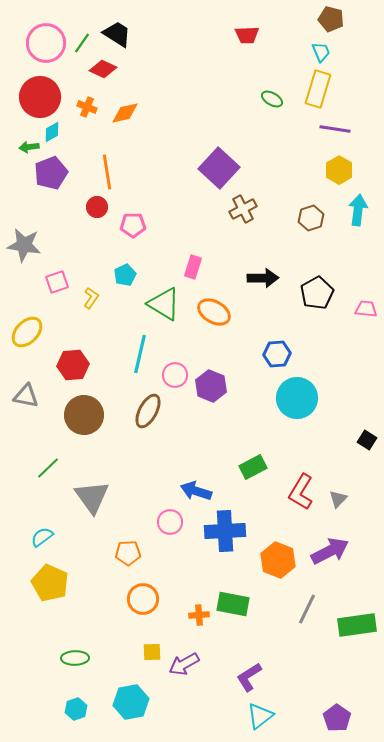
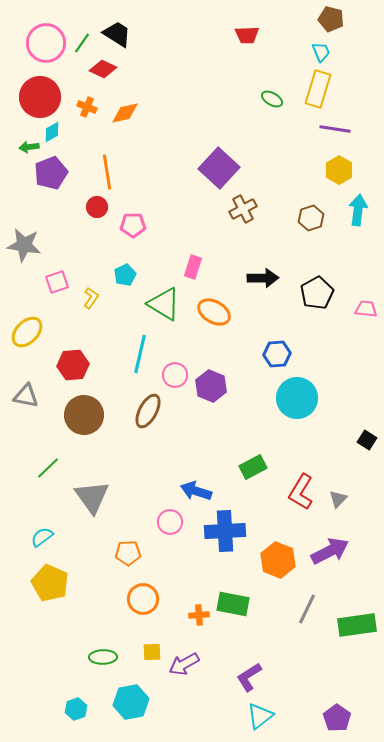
green ellipse at (75, 658): moved 28 px right, 1 px up
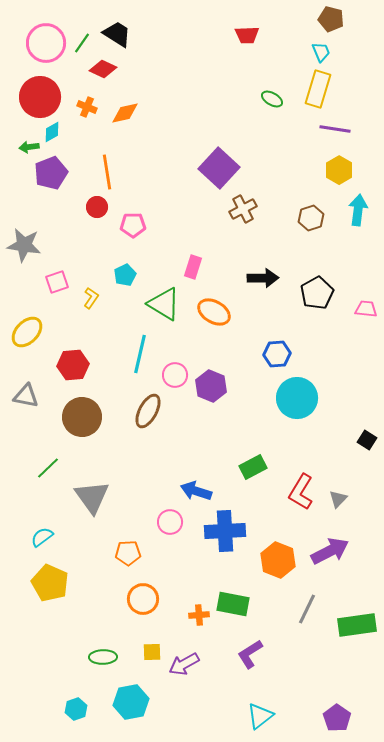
brown circle at (84, 415): moved 2 px left, 2 px down
purple L-shape at (249, 677): moved 1 px right, 23 px up
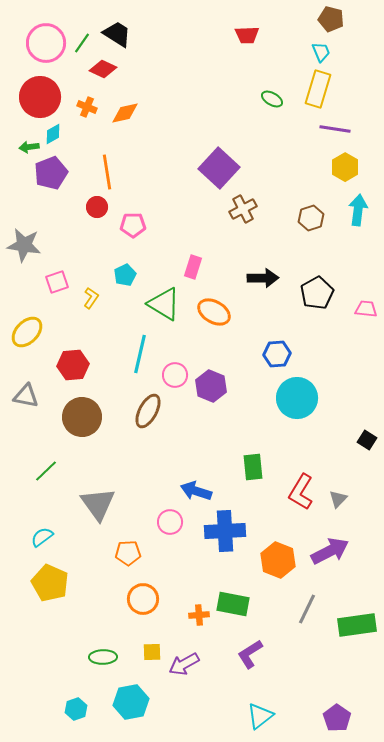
cyan diamond at (52, 132): moved 1 px right, 2 px down
yellow hexagon at (339, 170): moved 6 px right, 3 px up
green rectangle at (253, 467): rotated 68 degrees counterclockwise
green line at (48, 468): moved 2 px left, 3 px down
gray triangle at (92, 497): moved 6 px right, 7 px down
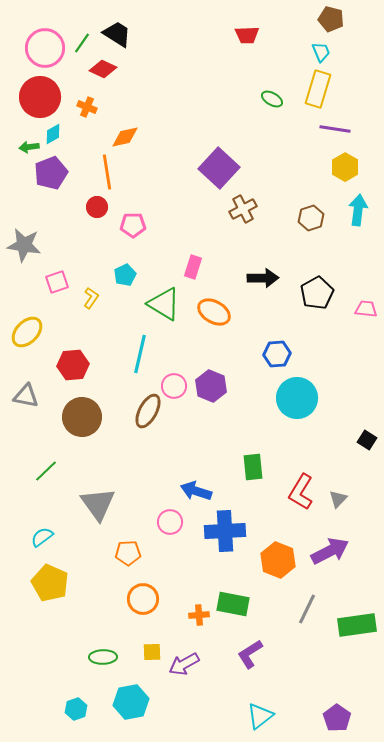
pink circle at (46, 43): moved 1 px left, 5 px down
orange diamond at (125, 113): moved 24 px down
pink circle at (175, 375): moved 1 px left, 11 px down
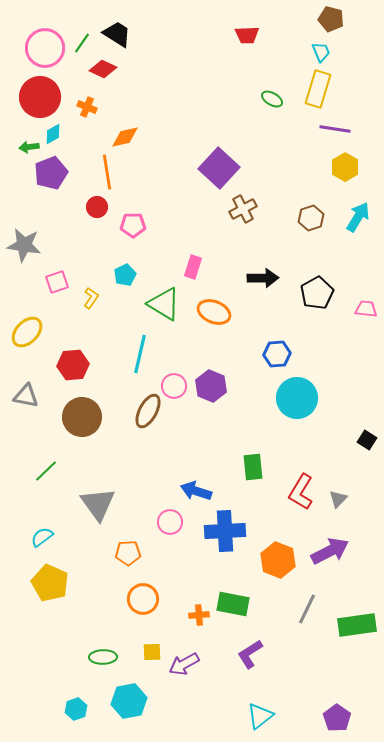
cyan arrow at (358, 210): moved 7 px down; rotated 24 degrees clockwise
orange ellipse at (214, 312): rotated 8 degrees counterclockwise
cyan hexagon at (131, 702): moved 2 px left, 1 px up
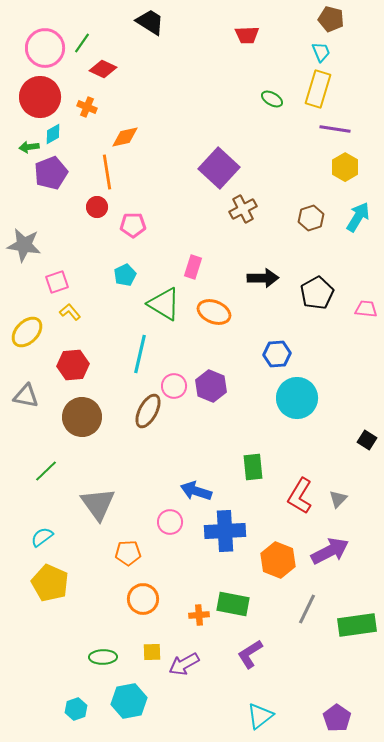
black trapezoid at (117, 34): moved 33 px right, 12 px up
yellow L-shape at (91, 298): moved 21 px left, 14 px down; rotated 75 degrees counterclockwise
red L-shape at (301, 492): moved 1 px left, 4 px down
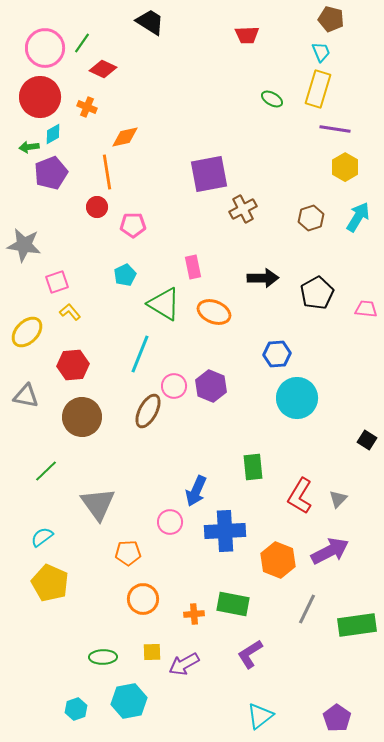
purple square at (219, 168): moved 10 px left, 6 px down; rotated 36 degrees clockwise
pink rectangle at (193, 267): rotated 30 degrees counterclockwise
cyan line at (140, 354): rotated 9 degrees clockwise
blue arrow at (196, 491): rotated 84 degrees counterclockwise
orange cross at (199, 615): moved 5 px left, 1 px up
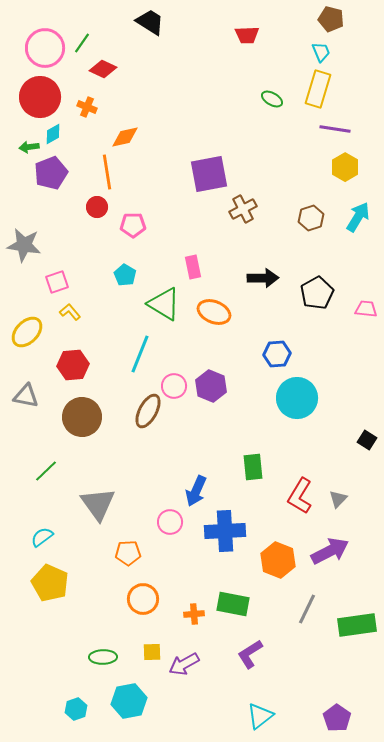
cyan pentagon at (125, 275): rotated 15 degrees counterclockwise
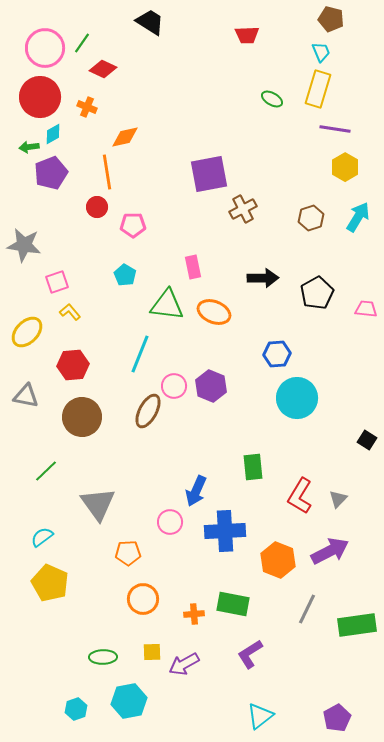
green triangle at (164, 304): moved 3 px right, 1 px down; rotated 24 degrees counterclockwise
purple pentagon at (337, 718): rotated 8 degrees clockwise
